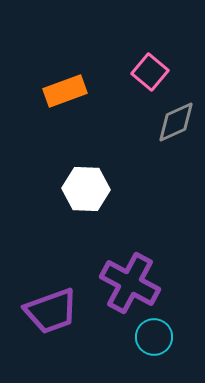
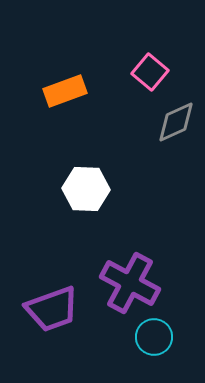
purple trapezoid: moved 1 px right, 2 px up
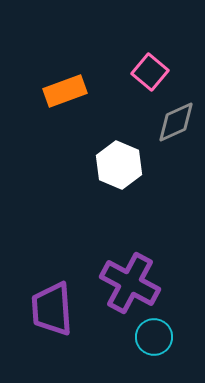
white hexagon: moved 33 px right, 24 px up; rotated 21 degrees clockwise
purple trapezoid: rotated 106 degrees clockwise
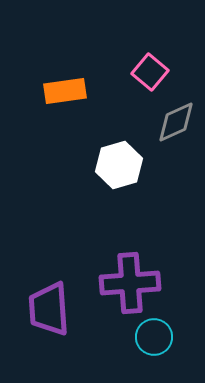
orange rectangle: rotated 12 degrees clockwise
white hexagon: rotated 21 degrees clockwise
purple cross: rotated 32 degrees counterclockwise
purple trapezoid: moved 3 px left
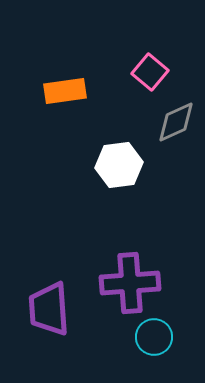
white hexagon: rotated 9 degrees clockwise
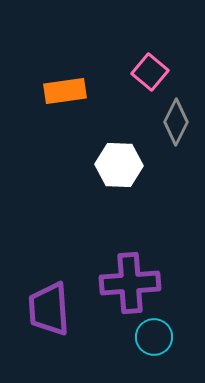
gray diamond: rotated 39 degrees counterclockwise
white hexagon: rotated 9 degrees clockwise
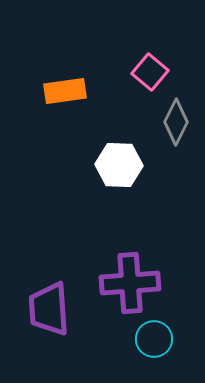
cyan circle: moved 2 px down
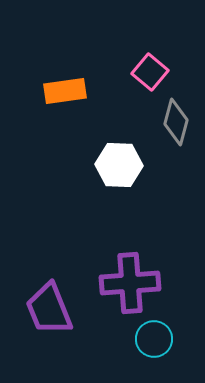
gray diamond: rotated 12 degrees counterclockwise
purple trapezoid: rotated 18 degrees counterclockwise
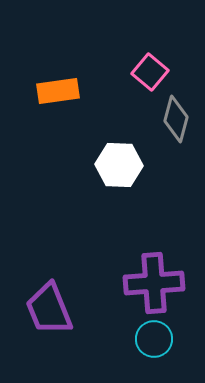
orange rectangle: moved 7 px left
gray diamond: moved 3 px up
purple cross: moved 24 px right
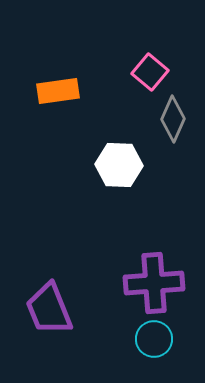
gray diamond: moved 3 px left; rotated 9 degrees clockwise
